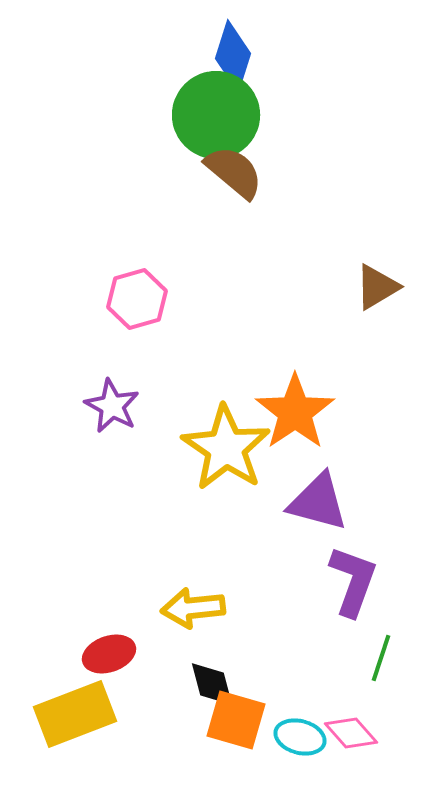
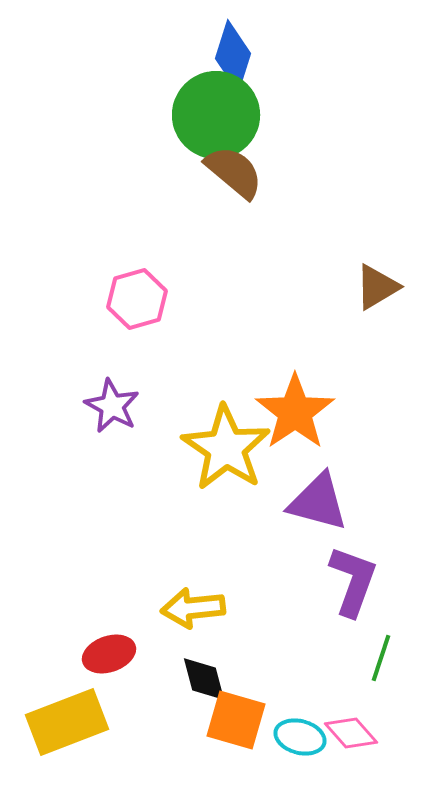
black diamond: moved 8 px left, 5 px up
yellow rectangle: moved 8 px left, 8 px down
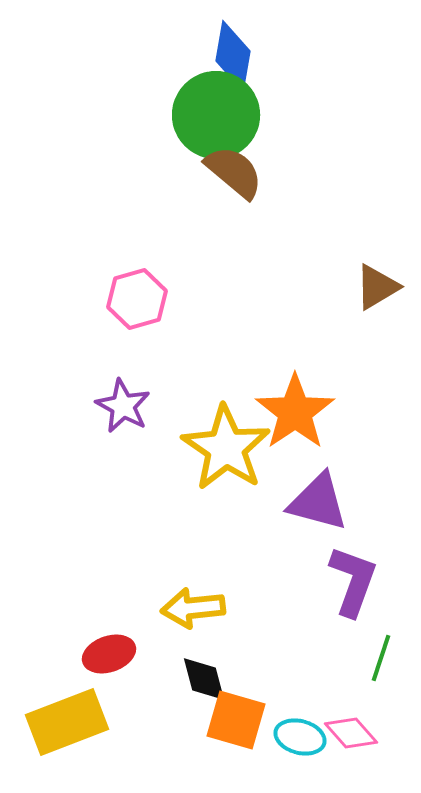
blue diamond: rotated 8 degrees counterclockwise
purple star: moved 11 px right
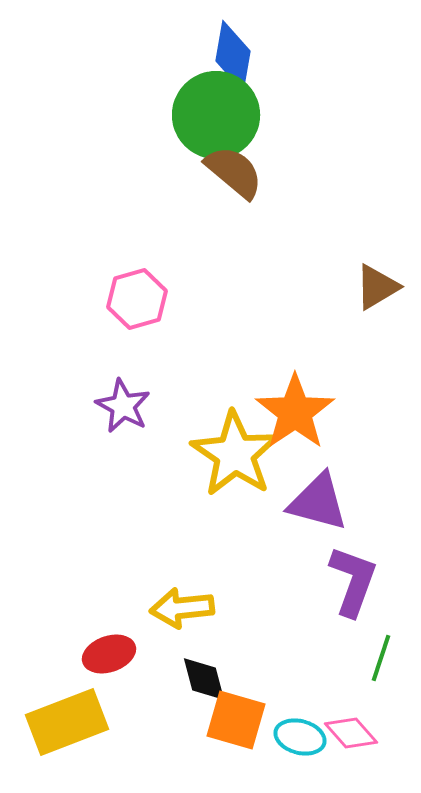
yellow star: moved 9 px right, 6 px down
yellow arrow: moved 11 px left
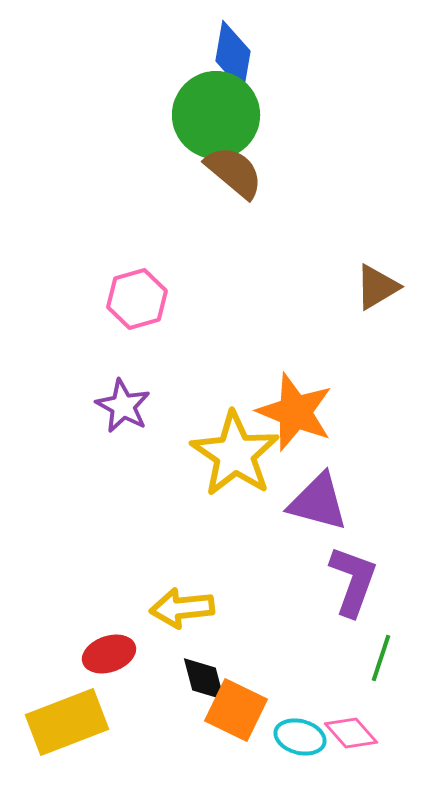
orange star: rotated 16 degrees counterclockwise
orange square: moved 10 px up; rotated 10 degrees clockwise
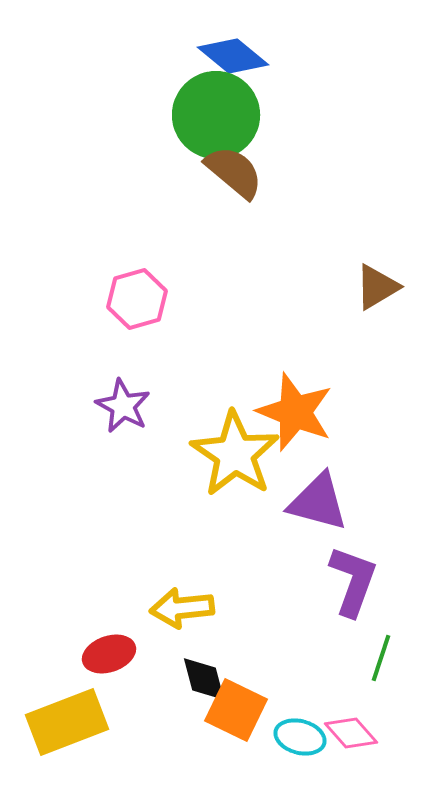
blue diamond: rotated 60 degrees counterclockwise
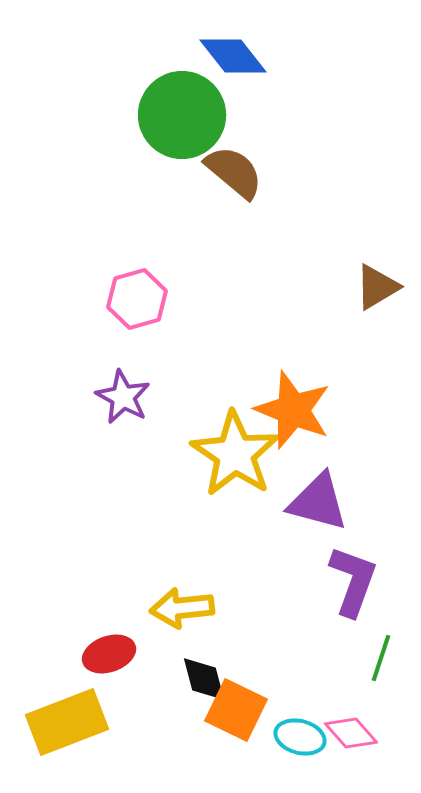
blue diamond: rotated 12 degrees clockwise
green circle: moved 34 px left
purple star: moved 9 px up
orange star: moved 2 px left, 2 px up
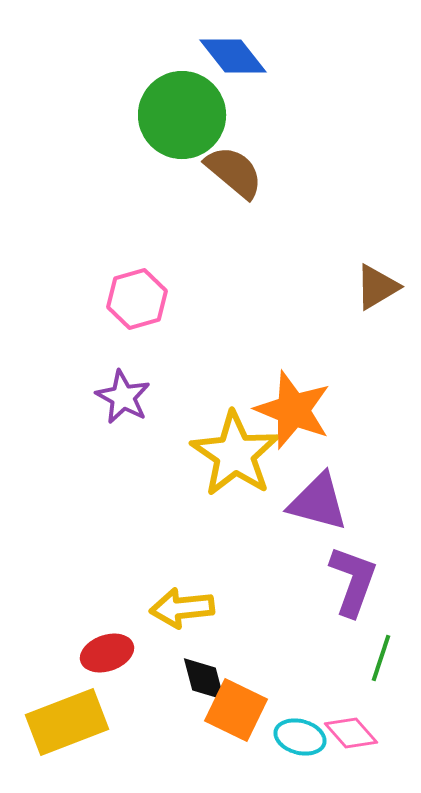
red ellipse: moved 2 px left, 1 px up
